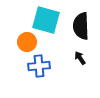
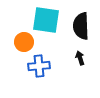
cyan square: rotated 8 degrees counterclockwise
orange circle: moved 3 px left
black arrow: rotated 16 degrees clockwise
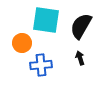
black semicircle: rotated 32 degrees clockwise
orange circle: moved 2 px left, 1 px down
blue cross: moved 2 px right, 1 px up
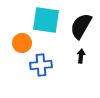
black arrow: moved 1 px right, 2 px up; rotated 24 degrees clockwise
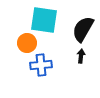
cyan square: moved 2 px left
black semicircle: moved 2 px right, 3 px down
orange circle: moved 5 px right
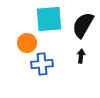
cyan square: moved 5 px right, 1 px up; rotated 12 degrees counterclockwise
black semicircle: moved 4 px up
blue cross: moved 1 px right, 1 px up
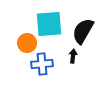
cyan square: moved 5 px down
black semicircle: moved 6 px down
black arrow: moved 8 px left
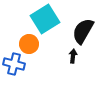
cyan square: moved 4 px left, 5 px up; rotated 28 degrees counterclockwise
orange circle: moved 2 px right, 1 px down
blue cross: moved 28 px left; rotated 20 degrees clockwise
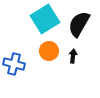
black semicircle: moved 4 px left, 7 px up
orange circle: moved 20 px right, 7 px down
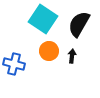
cyan square: moved 2 px left; rotated 24 degrees counterclockwise
black arrow: moved 1 px left
